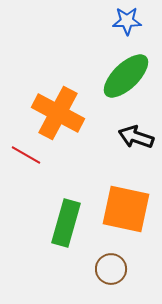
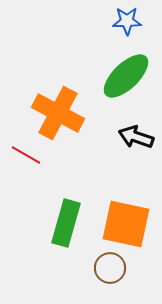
orange square: moved 15 px down
brown circle: moved 1 px left, 1 px up
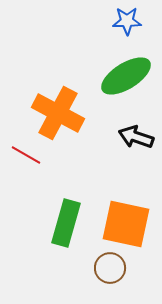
green ellipse: rotated 12 degrees clockwise
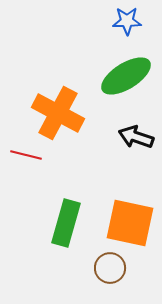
red line: rotated 16 degrees counterclockwise
orange square: moved 4 px right, 1 px up
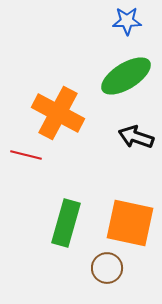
brown circle: moved 3 px left
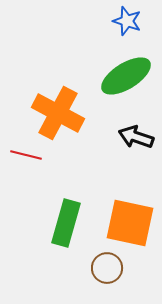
blue star: rotated 20 degrees clockwise
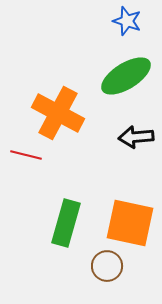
black arrow: rotated 24 degrees counterclockwise
brown circle: moved 2 px up
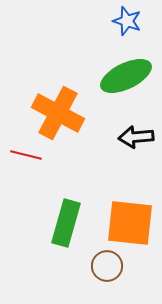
green ellipse: rotated 6 degrees clockwise
orange square: rotated 6 degrees counterclockwise
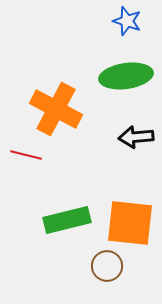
green ellipse: rotated 18 degrees clockwise
orange cross: moved 2 px left, 4 px up
green rectangle: moved 1 px right, 3 px up; rotated 60 degrees clockwise
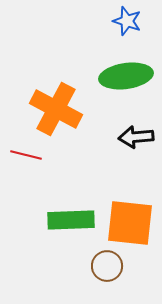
green rectangle: moved 4 px right; rotated 12 degrees clockwise
